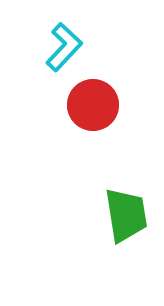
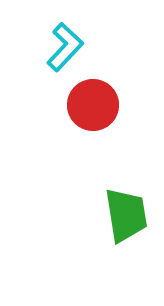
cyan L-shape: moved 1 px right
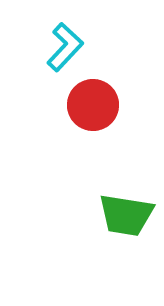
green trapezoid: rotated 108 degrees clockwise
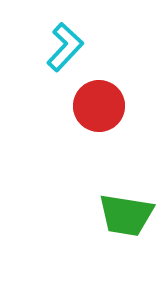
red circle: moved 6 px right, 1 px down
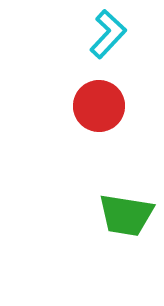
cyan L-shape: moved 43 px right, 13 px up
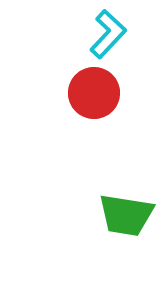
red circle: moved 5 px left, 13 px up
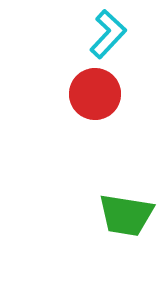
red circle: moved 1 px right, 1 px down
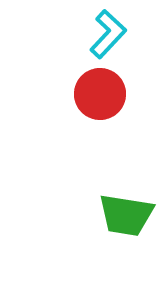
red circle: moved 5 px right
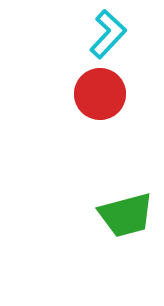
green trapezoid: rotated 24 degrees counterclockwise
